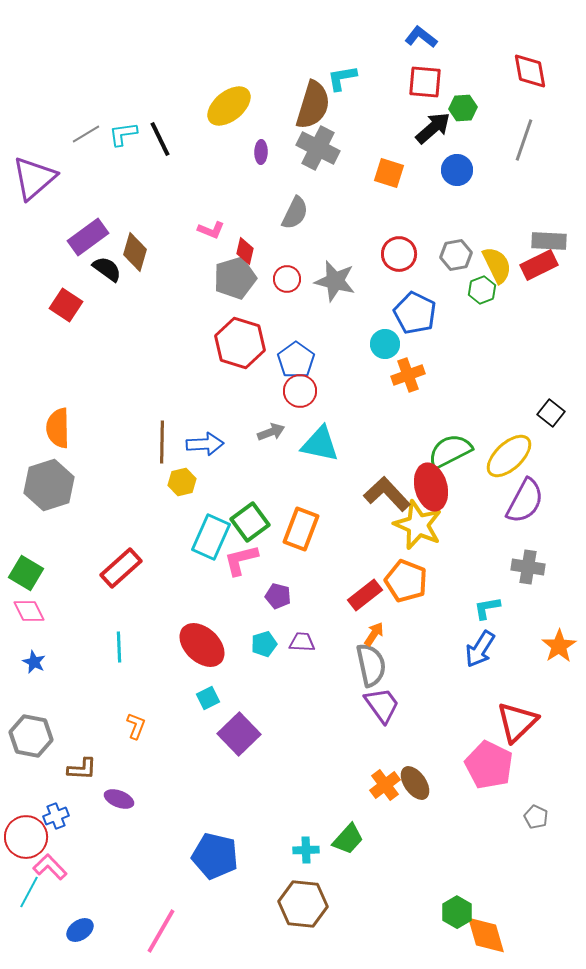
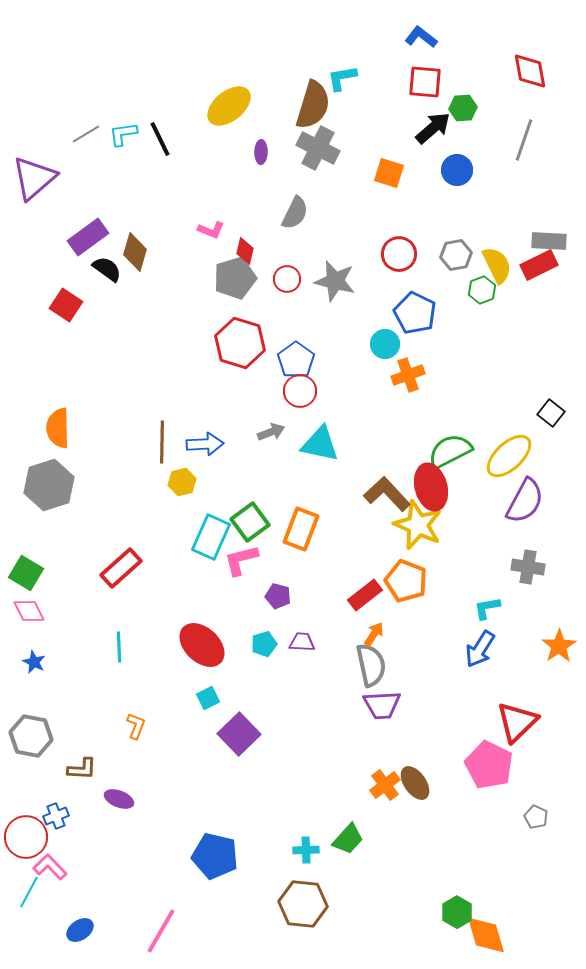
purple trapezoid at (382, 705): rotated 123 degrees clockwise
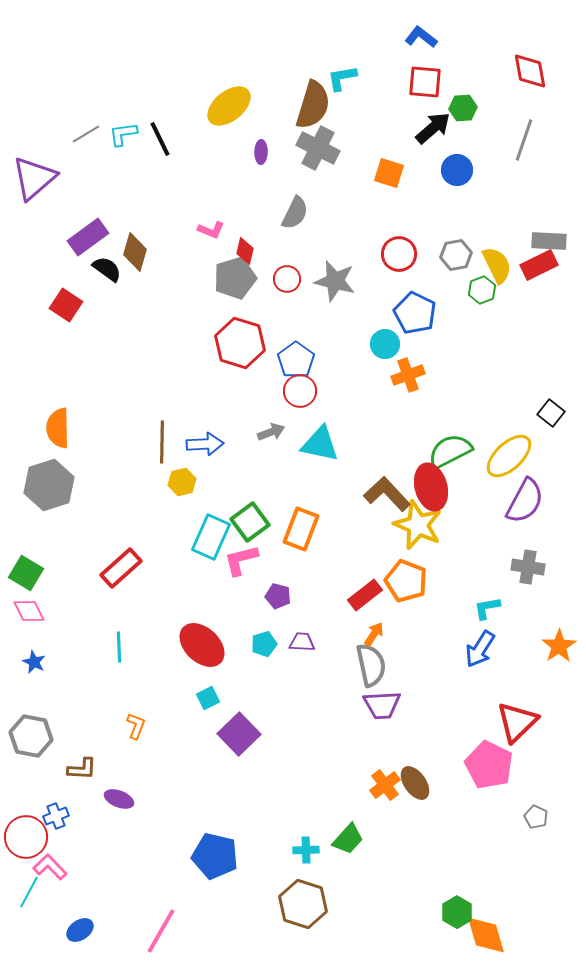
brown hexagon at (303, 904): rotated 12 degrees clockwise
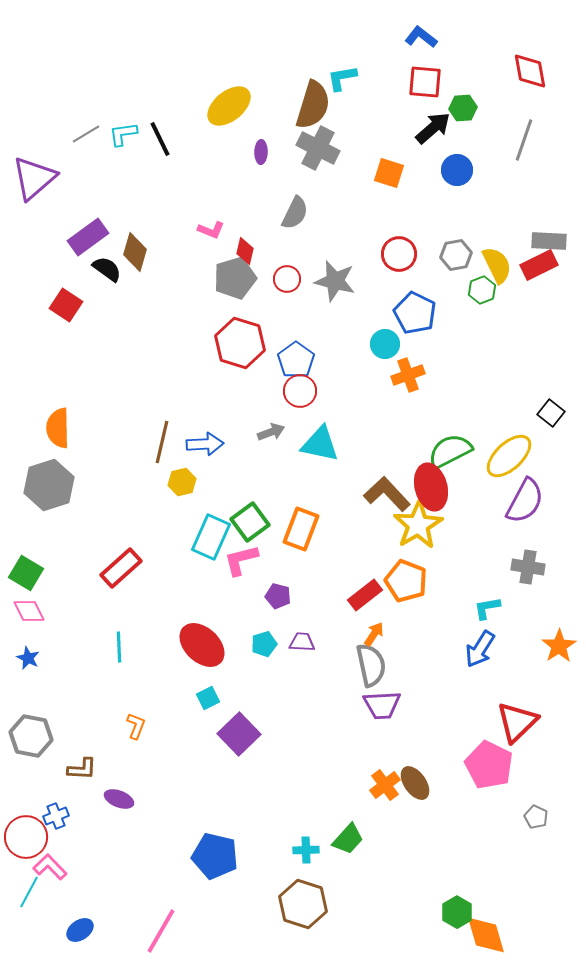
brown line at (162, 442): rotated 12 degrees clockwise
yellow star at (418, 525): rotated 18 degrees clockwise
blue star at (34, 662): moved 6 px left, 4 px up
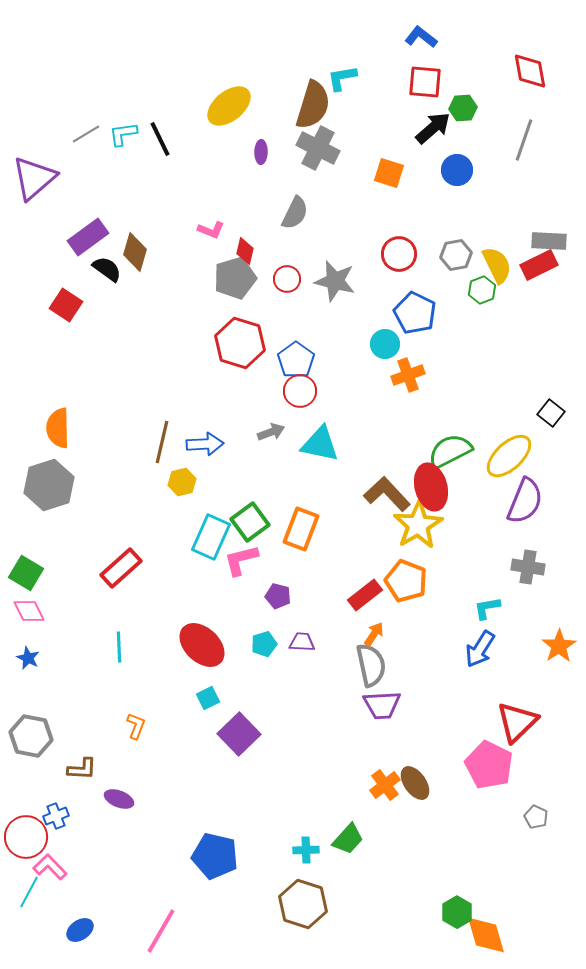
purple semicircle at (525, 501): rotated 6 degrees counterclockwise
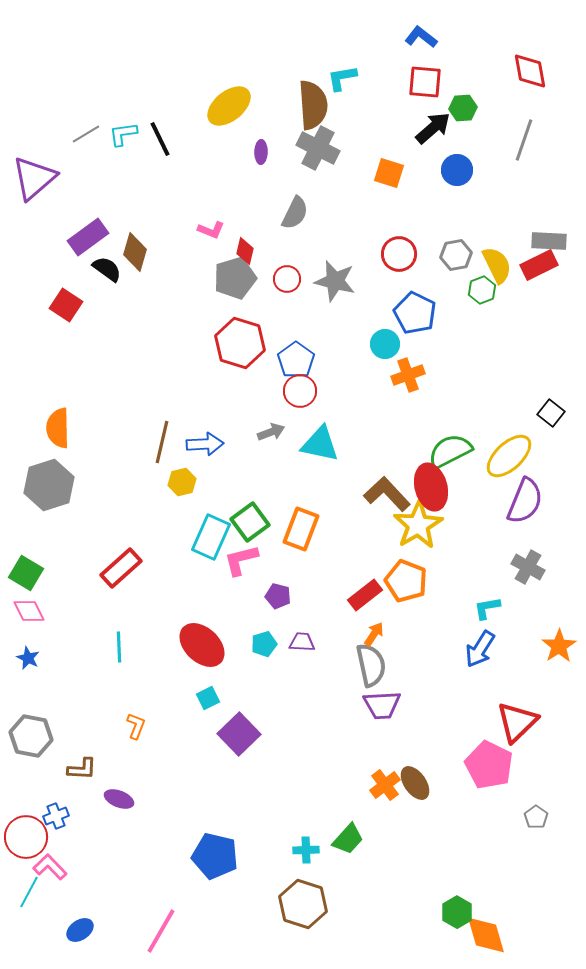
brown semicircle at (313, 105): rotated 21 degrees counterclockwise
gray cross at (528, 567): rotated 20 degrees clockwise
gray pentagon at (536, 817): rotated 10 degrees clockwise
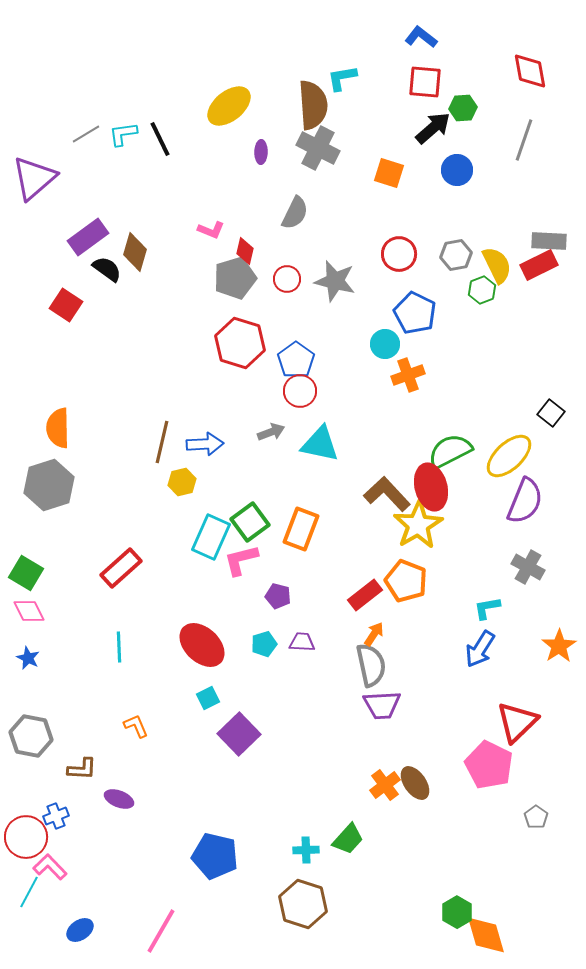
orange L-shape at (136, 726): rotated 44 degrees counterclockwise
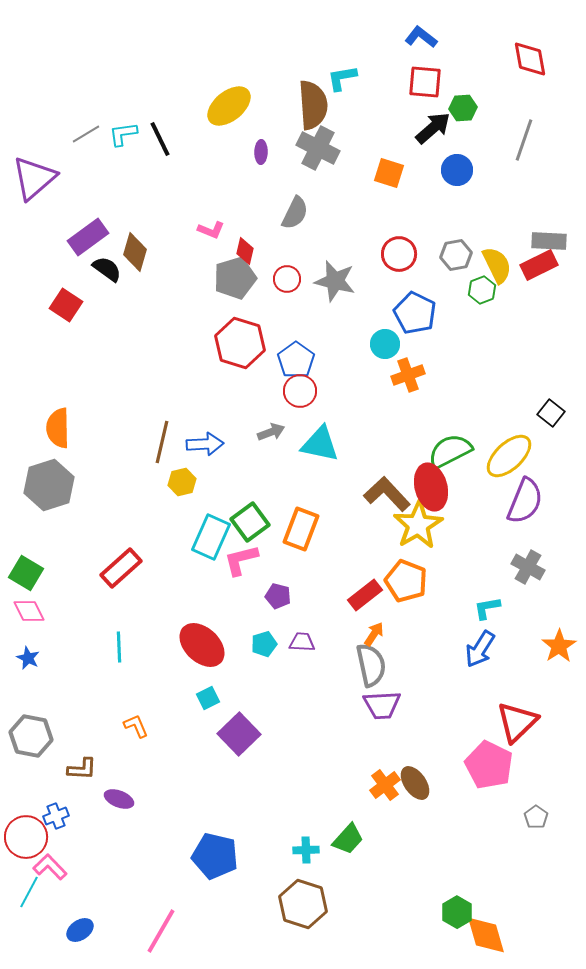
red diamond at (530, 71): moved 12 px up
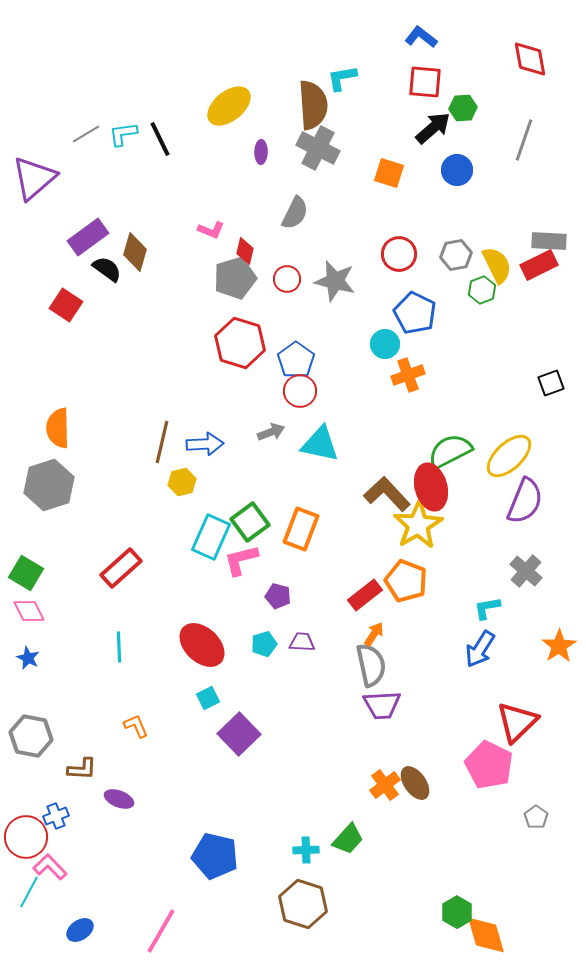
black square at (551, 413): moved 30 px up; rotated 32 degrees clockwise
gray cross at (528, 567): moved 2 px left, 4 px down; rotated 12 degrees clockwise
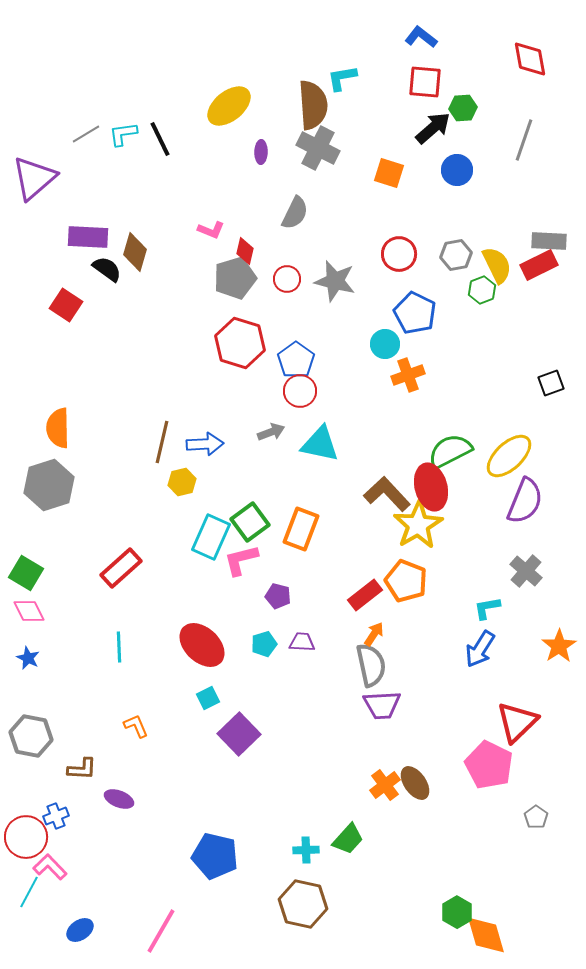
purple rectangle at (88, 237): rotated 39 degrees clockwise
brown hexagon at (303, 904): rotated 6 degrees counterclockwise
